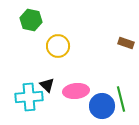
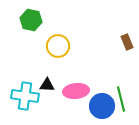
brown rectangle: moved 1 px right, 1 px up; rotated 49 degrees clockwise
black triangle: rotated 42 degrees counterclockwise
cyan cross: moved 4 px left, 1 px up; rotated 12 degrees clockwise
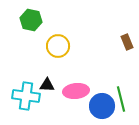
cyan cross: moved 1 px right
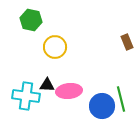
yellow circle: moved 3 px left, 1 px down
pink ellipse: moved 7 px left
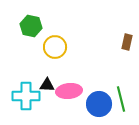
green hexagon: moved 6 px down
brown rectangle: rotated 35 degrees clockwise
cyan cross: rotated 8 degrees counterclockwise
blue circle: moved 3 px left, 2 px up
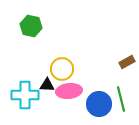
brown rectangle: moved 20 px down; rotated 49 degrees clockwise
yellow circle: moved 7 px right, 22 px down
cyan cross: moved 1 px left, 1 px up
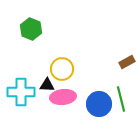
green hexagon: moved 3 px down; rotated 10 degrees clockwise
pink ellipse: moved 6 px left, 6 px down
cyan cross: moved 4 px left, 3 px up
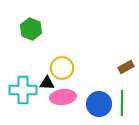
brown rectangle: moved 1 px left, 5 px down
yellow circle: moved 1 px up
black triangle: moved 2 px up
cyan cross: moved 2 px right, 2 px up
green line: moved 1 px right, 4 px down; rotated 15 degrees clockwise
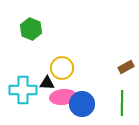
blue circle: moved 17 px left
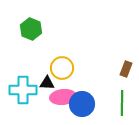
brown rectangle: moved 2 px down; rotated 42 degrees counterclockwise
